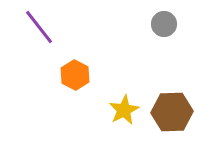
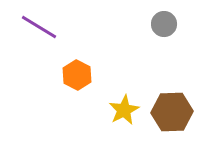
purple line: rotated 21 degrees counterclockwise
orange hexagon: moved 2 px right
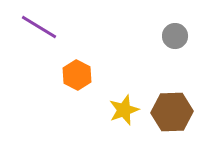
gray circle: moved 11 px right, 12 px down
yellow star: rotated 8 degrees clockwise
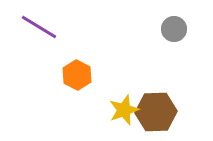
gray circle: moved 1 px left, 7 px up
brown hexagon: moved 16 px left
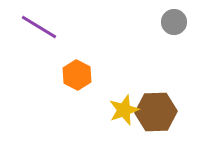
gray circle: moved 7 px up
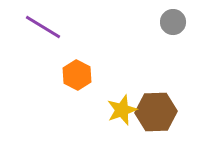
gray circle: moved 1 px left
purple line: moved 4 px right
yellow star: moved 2 px left
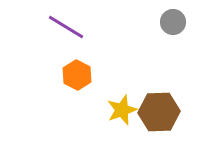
purple line: moved 23 px right
brown hexagon: moved 3 px right
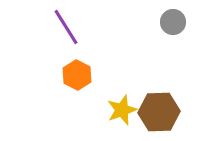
purple line: rotated 27 degrees clockwise
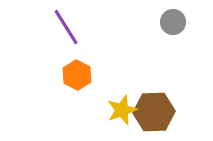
brown hexagon: moved 5 px left
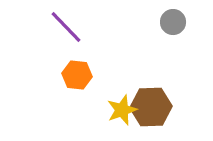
purple line: rotated 12 degrees counterclockwise
orange hexagon: rotated 20 degrees counterclockwise
brown hexagon: moved 3 px left, 5 px up
